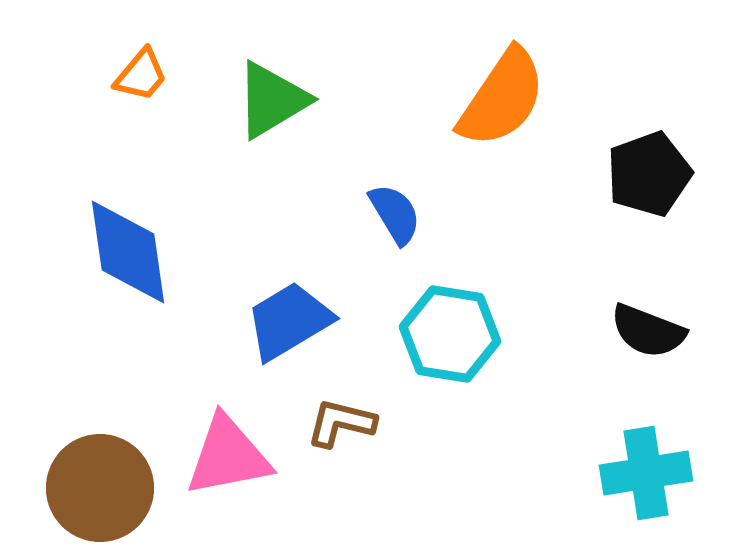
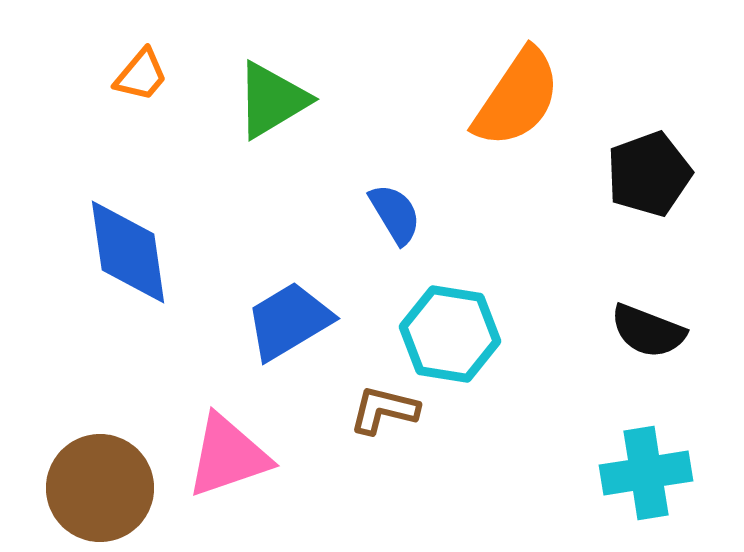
orange semicircle: moved 15 px right
brown L-shape: moved 43 px right, 13 px up
pink triangle: rotated 8 degrees counterclockwise
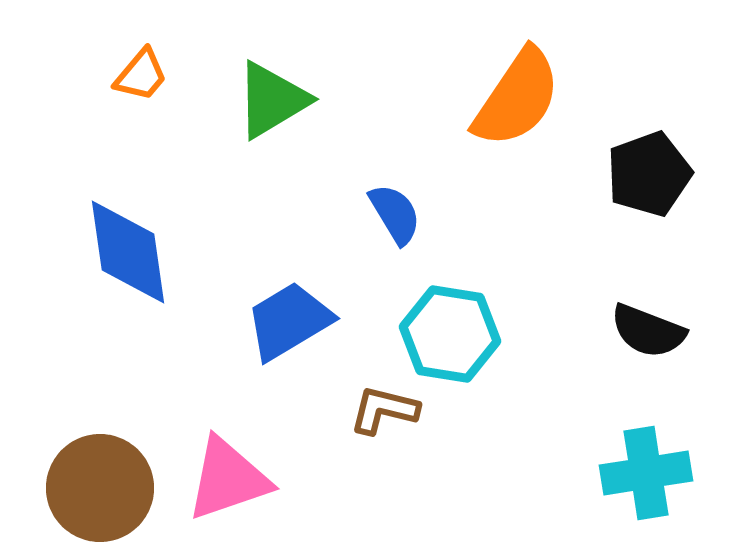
pink triangle: moved 23 px down
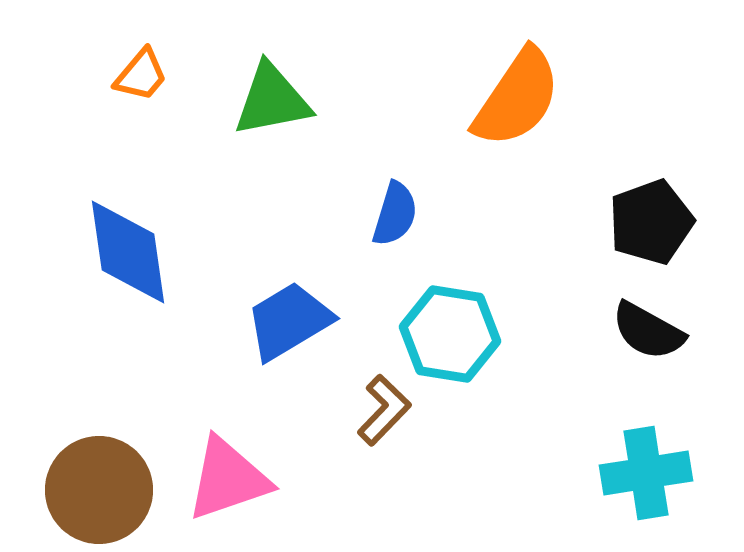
green triangle: rotated 20 degrees clockwise
black pentagon: moved 2 px right, 48 px down
blue semicircle: rotated 48 degrees clockwise
black semicircle: rotated 8 degrees clockwise
brown L-shape: rotated 120 degrees clockwise
brown circle: moved 1 px left, 2 px down
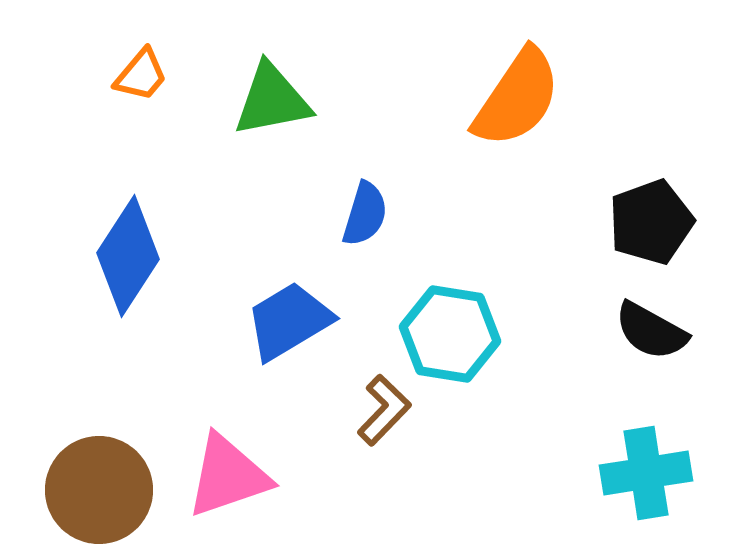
blue semicircle: moved 30 px left
blue diamond: moved 4 px down; rotated 41 degrees clockwise
black semicircle: moved 3 px right
pink triangle: moved 3 px up
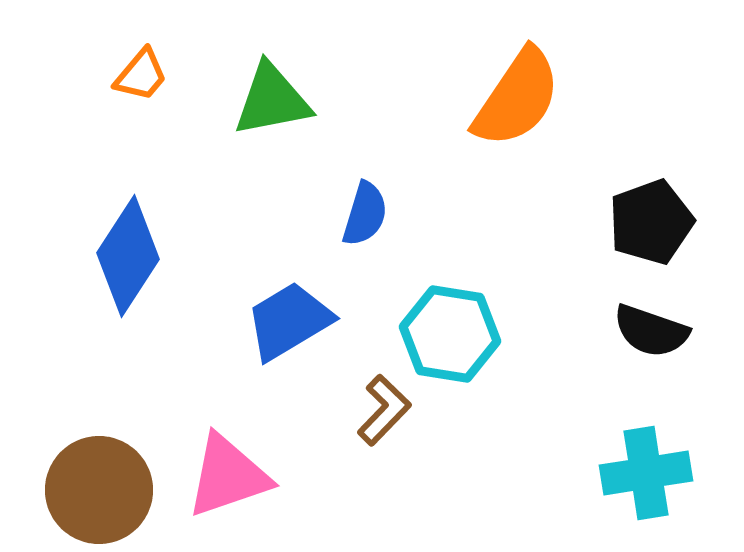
black semicircle: rotated 10 degrees counterclockwise
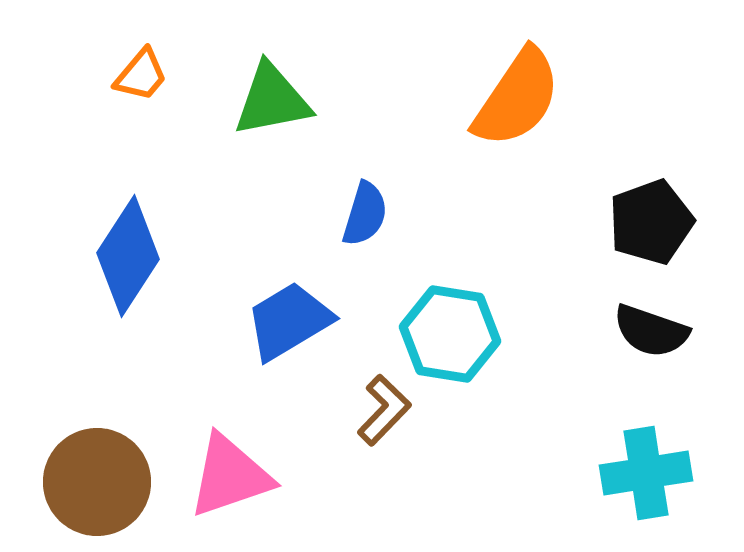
pink triangle: moved 2 px right
brown circle: moved 2 px left, 8 px up
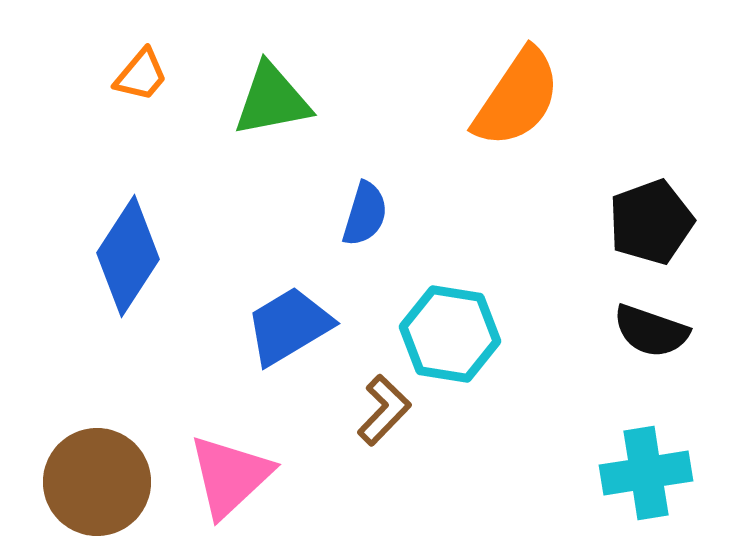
blue trapezoid: moved 5 px down
pink triangle: rotated 24 degrees counterclockwise
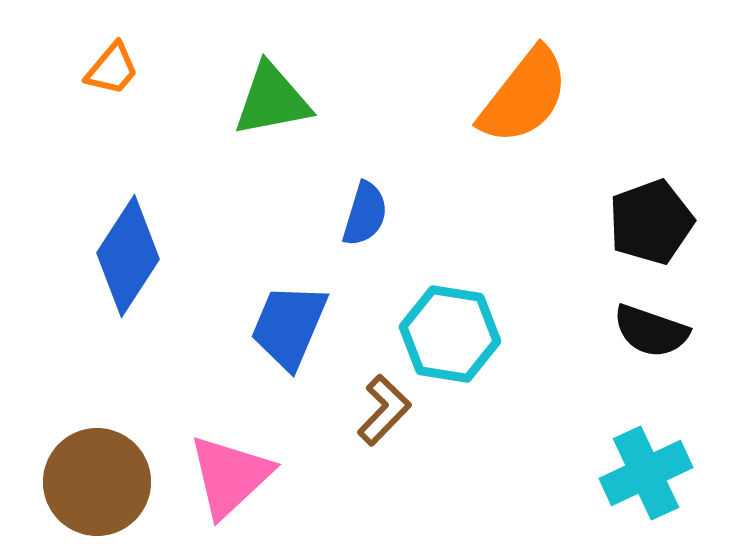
orange trapezoid: moved 29 px left, 6 px up
orange semicircle: moved 7 px right, 2 px up; rotated 4 degrees clockwise
blue trapezoid: rotated 36 degrees counterclockwise
cyan cross: rotated 16 degrees counterclockwise
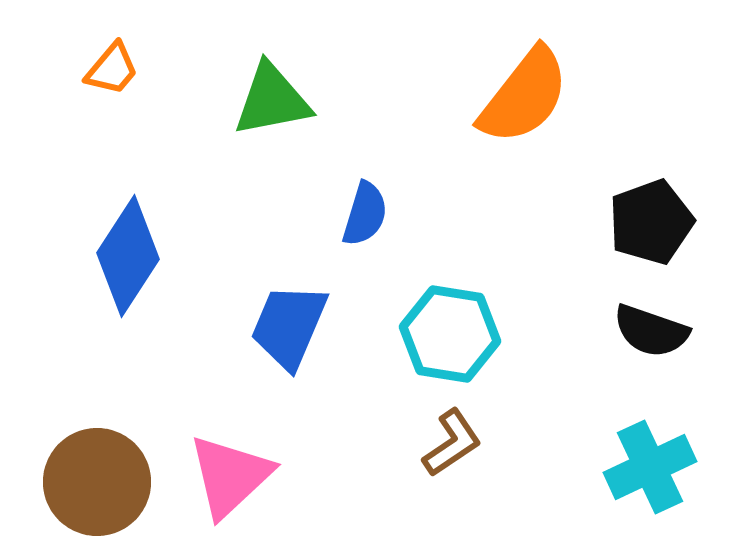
brown L-shape: moved 68 px right, 33 px down; rotated 12 degrees clockwise
cyan cross: moved 4 px right, 6 px up
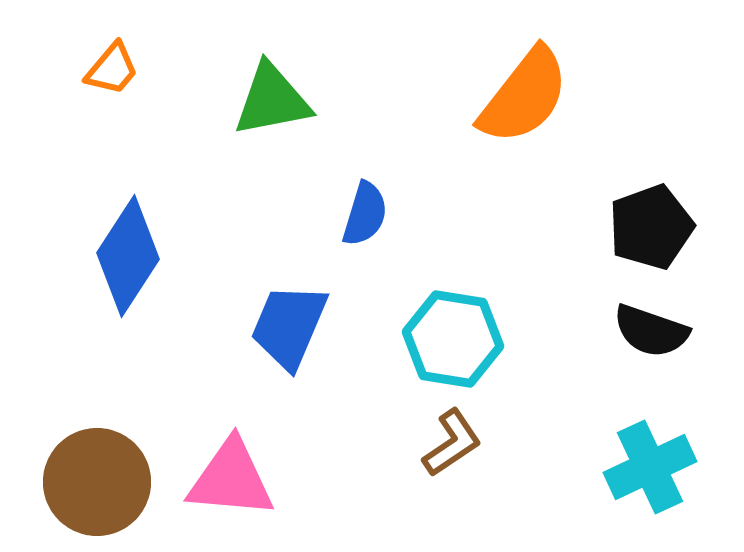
black pentagon: moved 5 px down
cyan hexagon: moved 3 px right, 5 px down
pink triangle: moved 1 px right, 3 px down; rotated 48 degrees clockwise
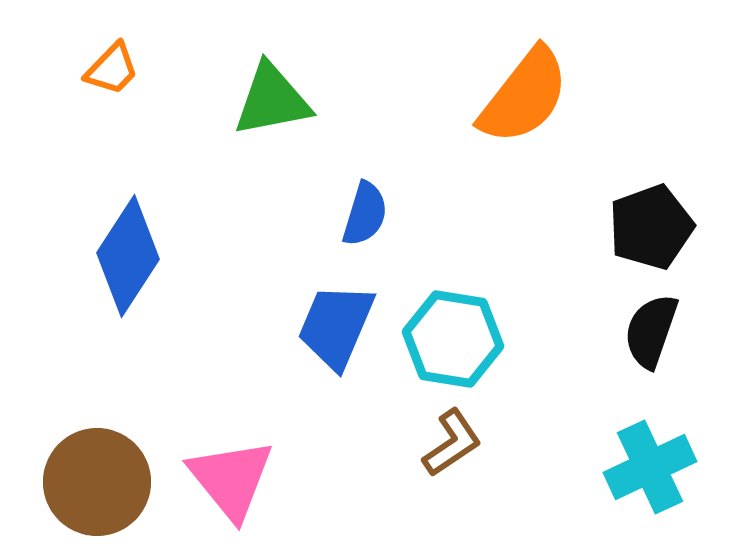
orange trapezoid: rotated 4 degrees clockwise
blue trapezoid: moved 47 px right
black semicircle: rotated 90 degrees clockwise
pink triangle: rotated 46 degrees clockwise
